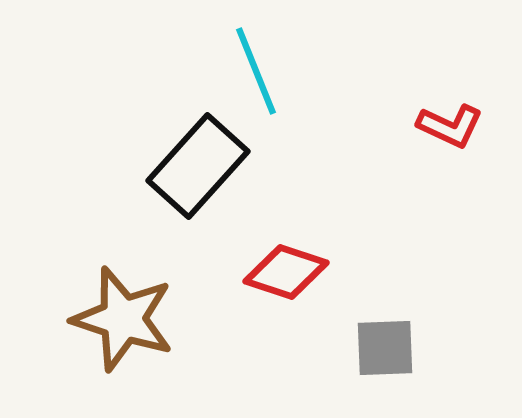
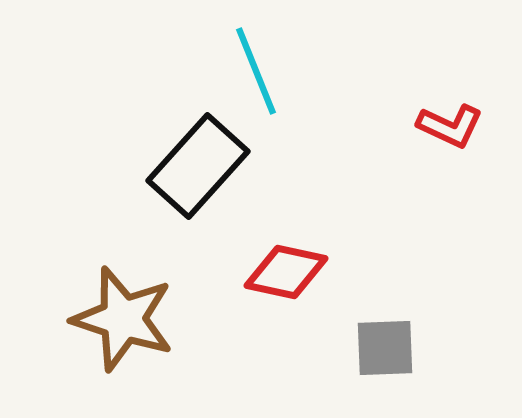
red diamond: rotated 6 degrees counterclockwise
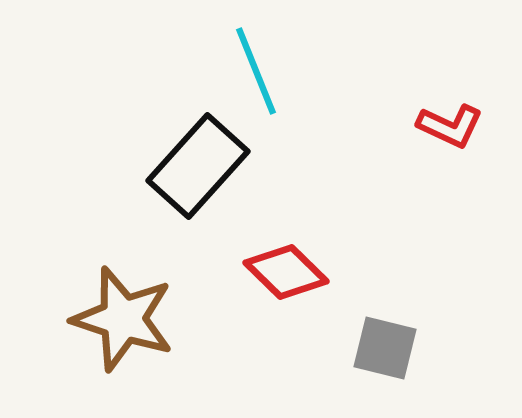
red diamond: rotated 32 degrees clockwise
gray square: rotated 16 degrees clockwise
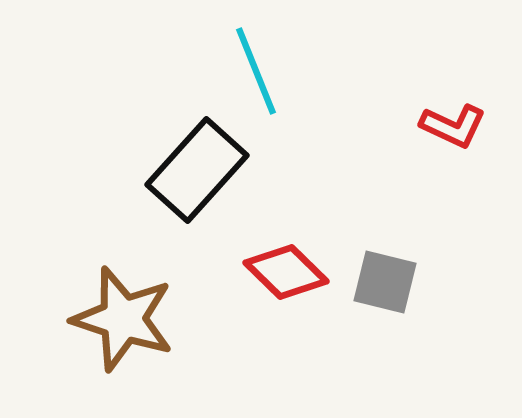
red L-shape: moved 3 px right
black rectangle: moved 1 px left, 4 px down
gray square: moved 66 px up
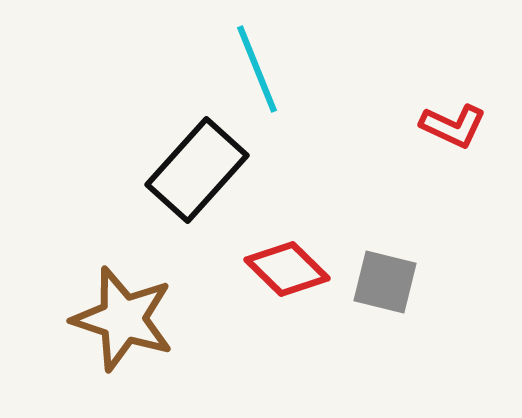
cyan line: moved 1 px right, 2 px up
red diamond: moved 1 px right, 3 px up
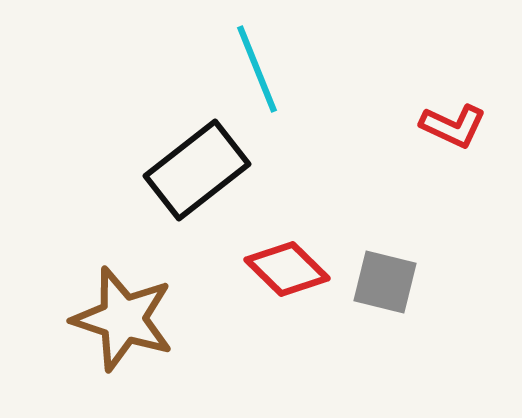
black rectangle: rotated 10 degrees clockwise
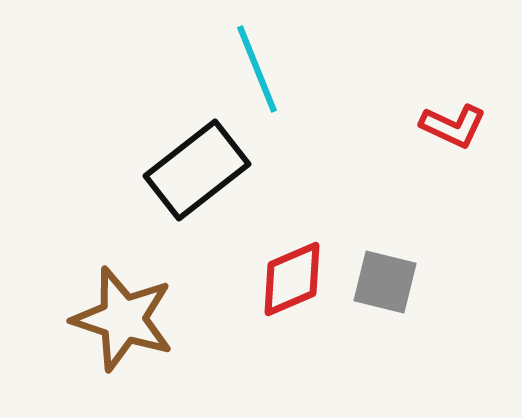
red diamond: moved 5 px right, 10 px down; rotated 68 degrees counterclockwise
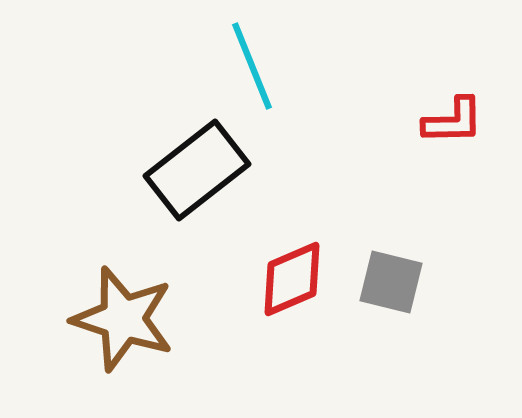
cyan line: moved 5 px left, 3 px up
red L-shape: moved 5 px up; rotated 26 degrees counterclockwise
gray square: moved 6 px right
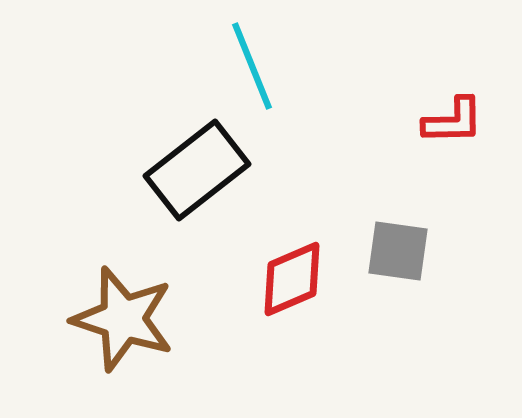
gray square: moved 7 px right, 31 px up; rotated 6 degrees counterclockwise
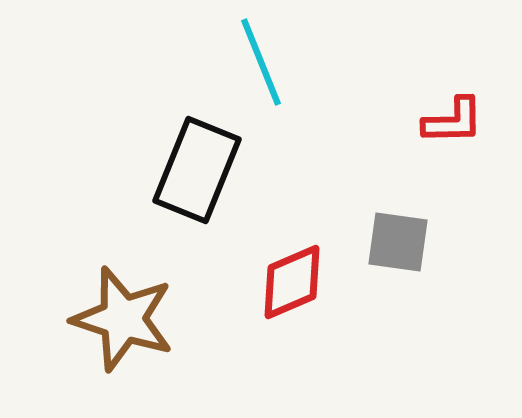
cyan line: moved 9 px right, 4 px up
black rectangle: rotated 30 degrees counterclockwise
gray square: moved 9 px up
red diamond: moved 3 px down
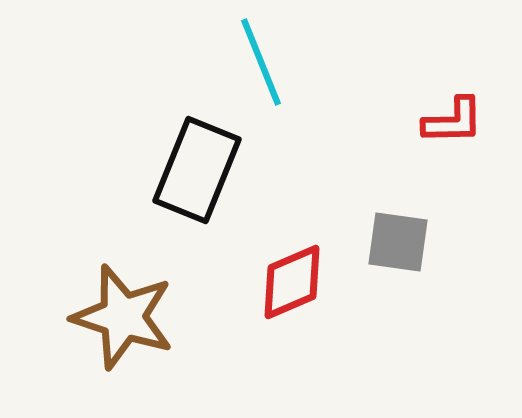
brown star: moved 2 px up
